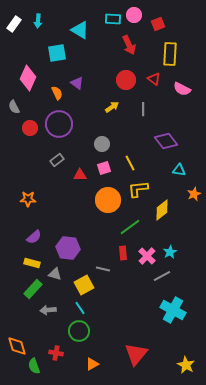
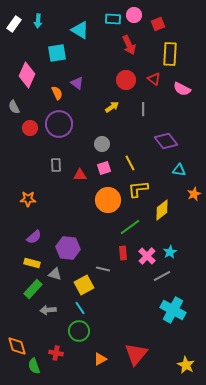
pink diamond at (28, 78): moved 1 px left, 3 px up
gray rectangle at (57, 160): moved 1 px left, 5 px down; rotated 56 degrees counterclockwise
orange triangle at (92, 364): moved 8 px right, 5 px up
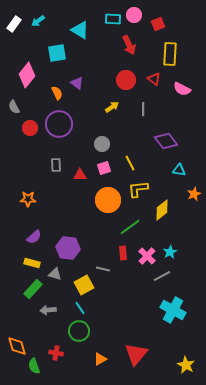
cyan arrow at (38, 21): rotated 48 degrees clockwise
pink diamond at (27, 75): rotated 15 degrees clockwise
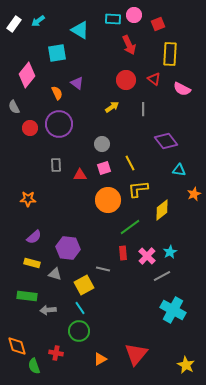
green rectangle at (33, 289): moved 6 px left, 7 px down; rotated 54 degrees clockwise
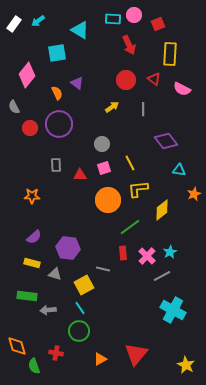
orange star at (28, 199): moved 4 px right, 3 px up
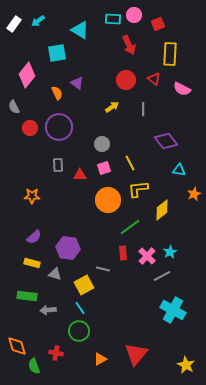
purple circle at (59, 124): moved 3 px down
gray rectangle at (56, 165): moved 2 px right
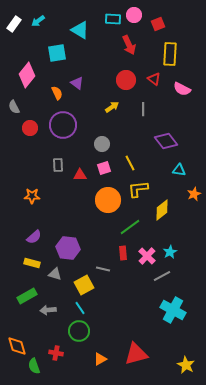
purple circle at (59, 127): moved 4 px right, 2 px up
green rectangle at (27, 296): rotated 36 degrees counterclockwise
red triangle at (136, 354): rotated 35 degrees clockwise
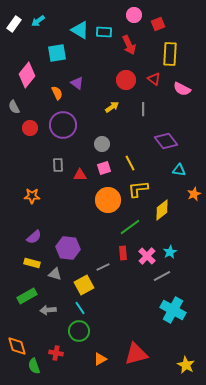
cyan rectangle at (113, 19): moved 9 px left, 13 px down
gray line at (103, 269): moved 2 px up; rotated 40 degrees counterclockwise
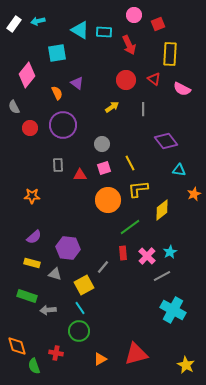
cyan arrow at (38, 21): rotated 24 degrees clockwise
gray line at (103, 267): rotated 24 degrees counterclockwise
green rectangle at (27, 296): rotated 48 degrees clockwise
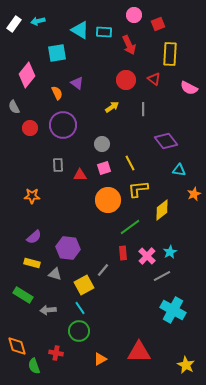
pink semicircle at (182, 89): moved 7 px right, 1 px up
gray line at (103, 267): moved 3 px down
green rectangle at (27, 296): moved 4 px left, 1 px up; rotated 12 degrees clockwise
red triangle at (136, 354): moved 3 px right, 2 px up; rotated 15 degrees clockwise
